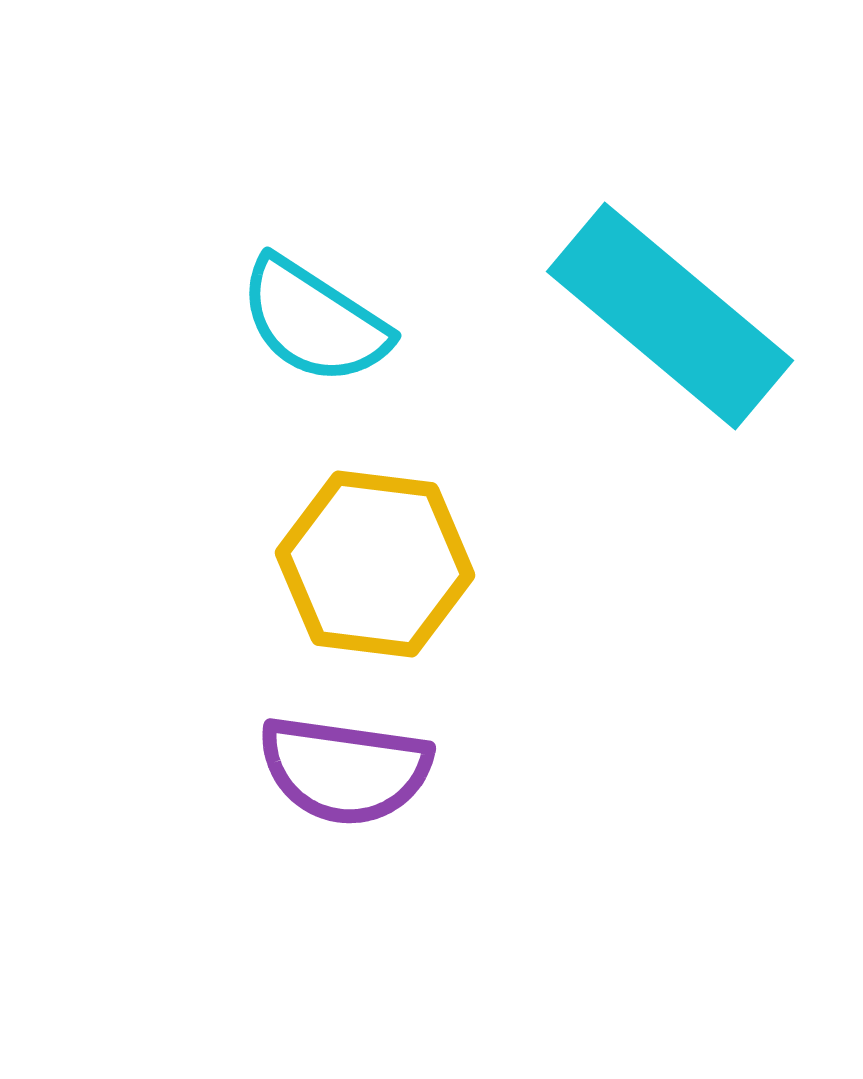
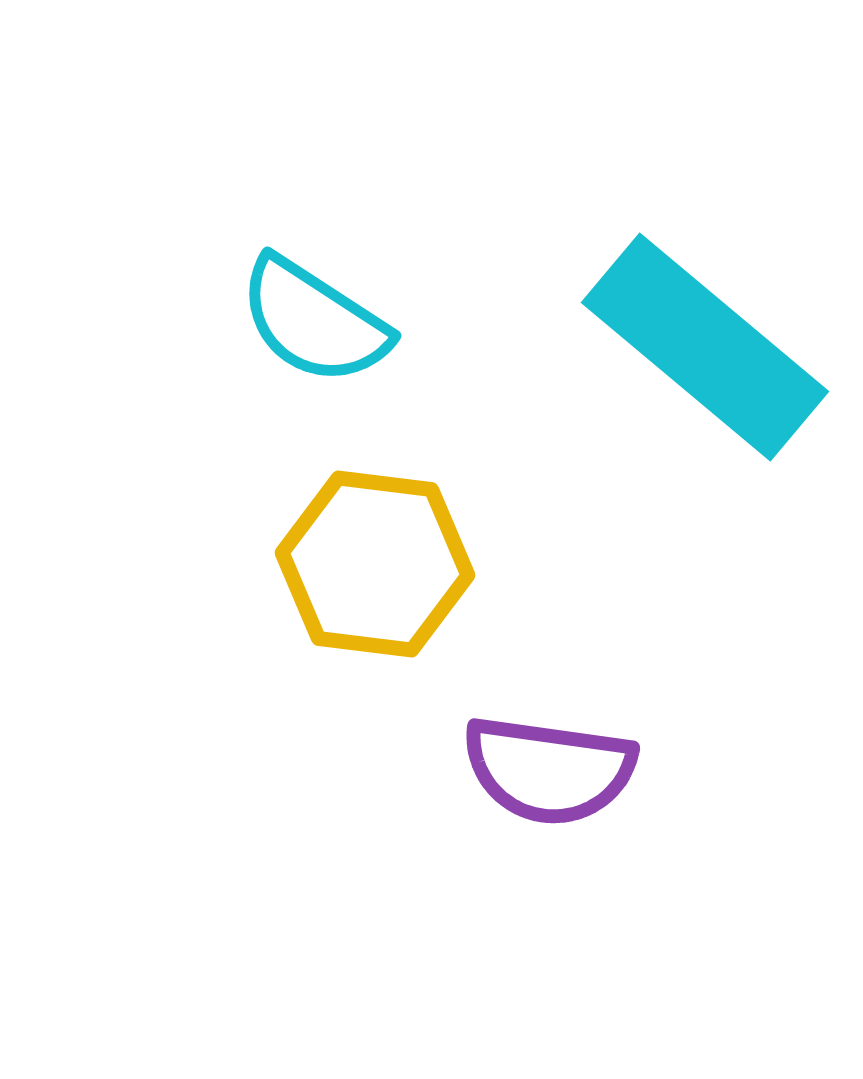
cyan rectangle: moved 35 px right, 31 px down
purple semicircle: moved 204 px right
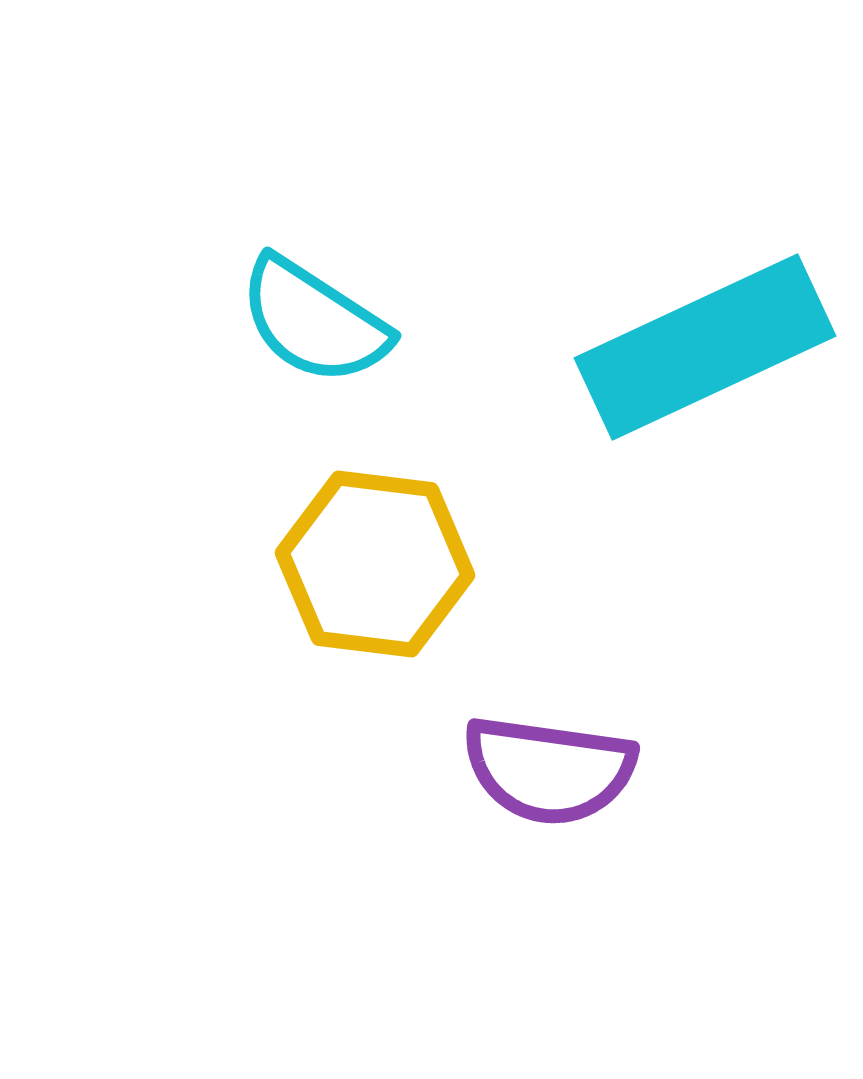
cyan rectangle: rotated 65 degrees counterclockwise
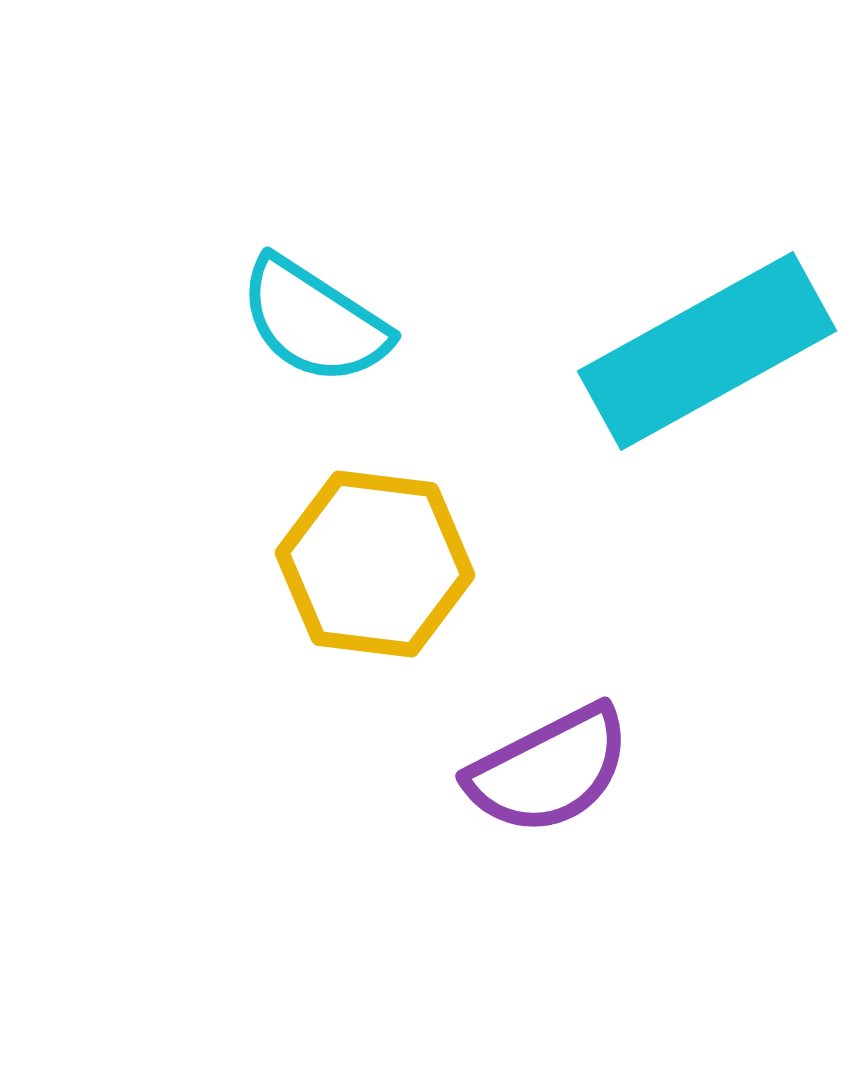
cyan rectangle: moved 2 px right, 4 px down; rotated 4 degrees counterclockwise
purple semicircle: rotated 35 degrees counterclockwise
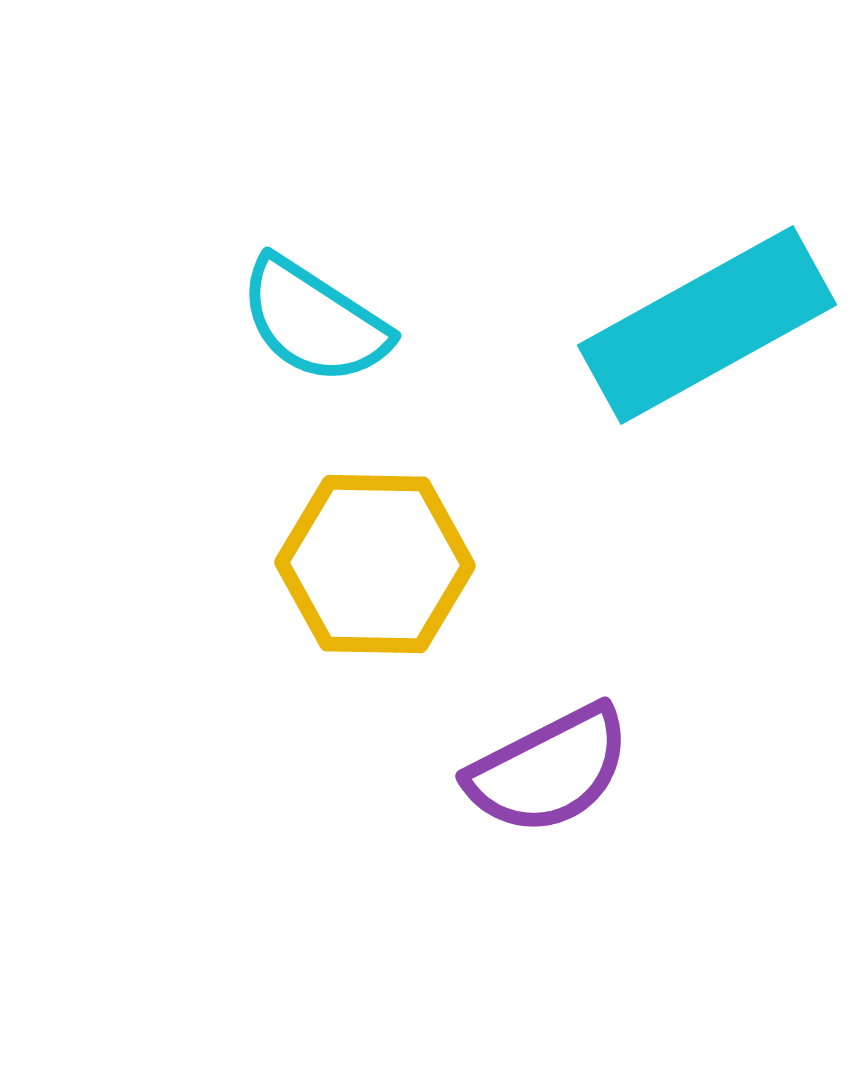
cyan rectangle: moved 26 px up
yellow hexagon: rotated 6 degrees counterclockwise
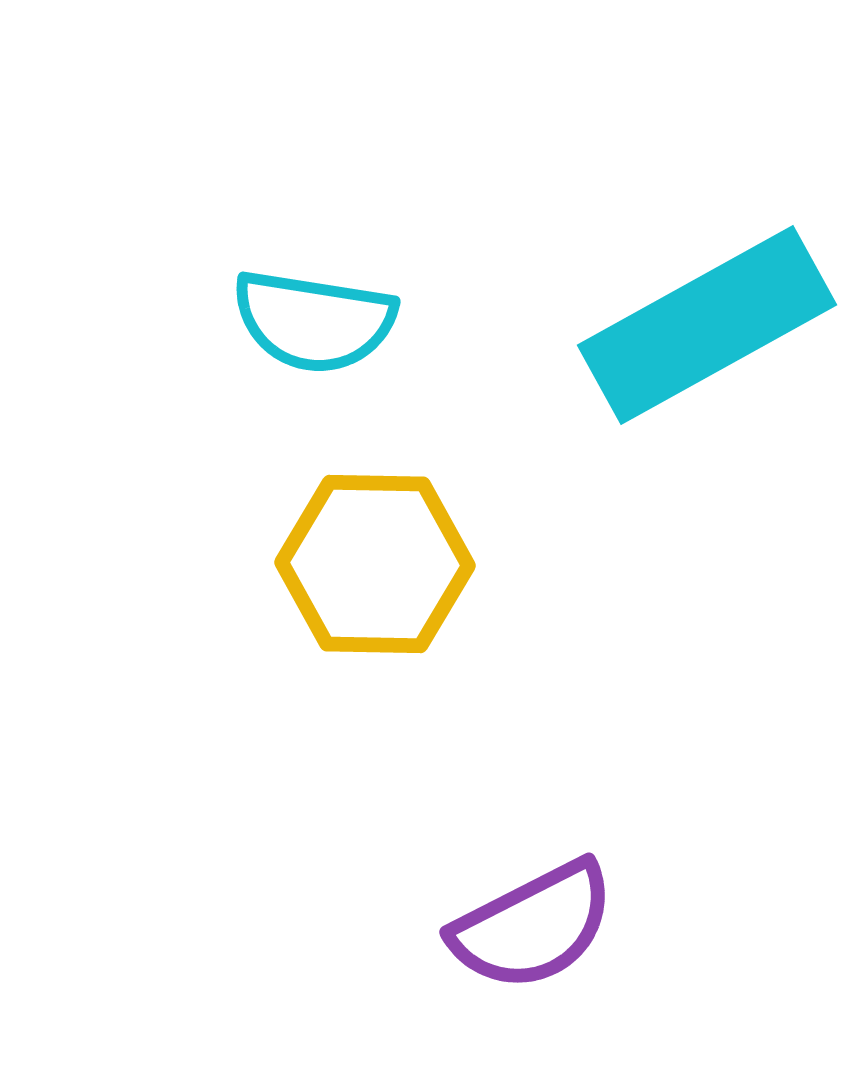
cyan semicircle: rotated 24 degrees counterclockwise
purple semicircle: moved 16 px left, 156 px down
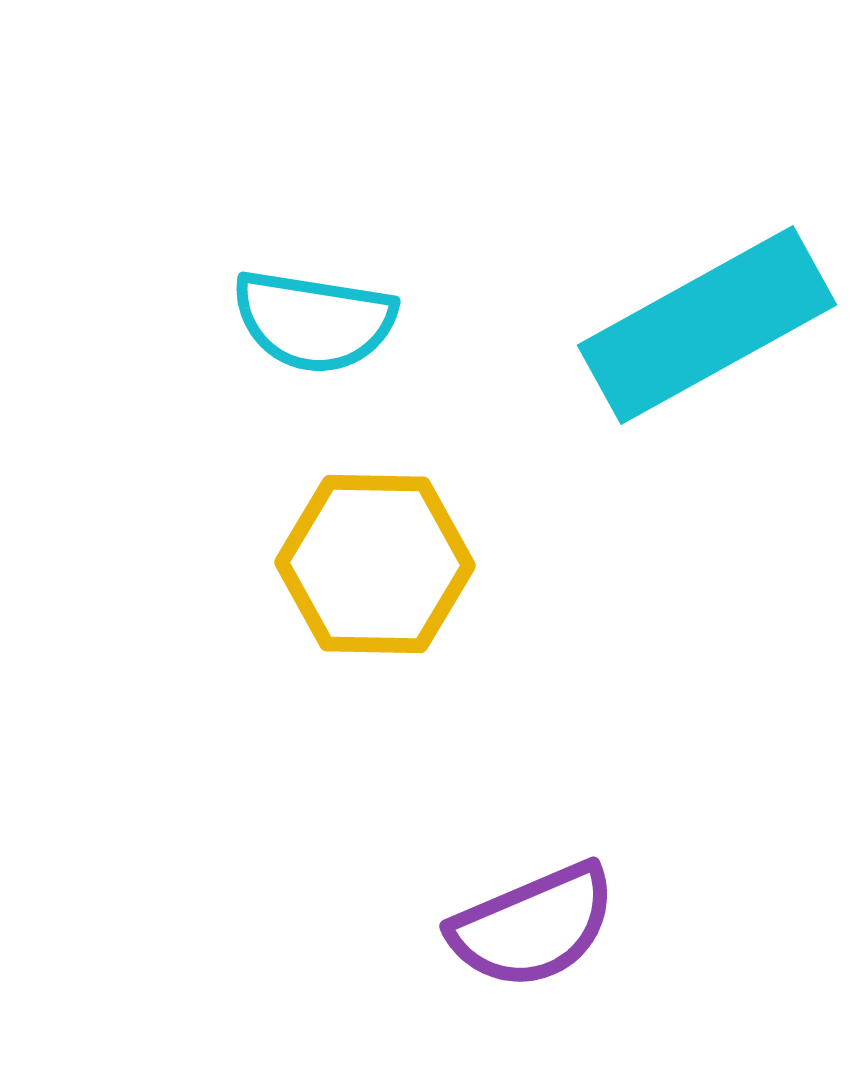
purple semicircle: rotated 4 degrees clockwise
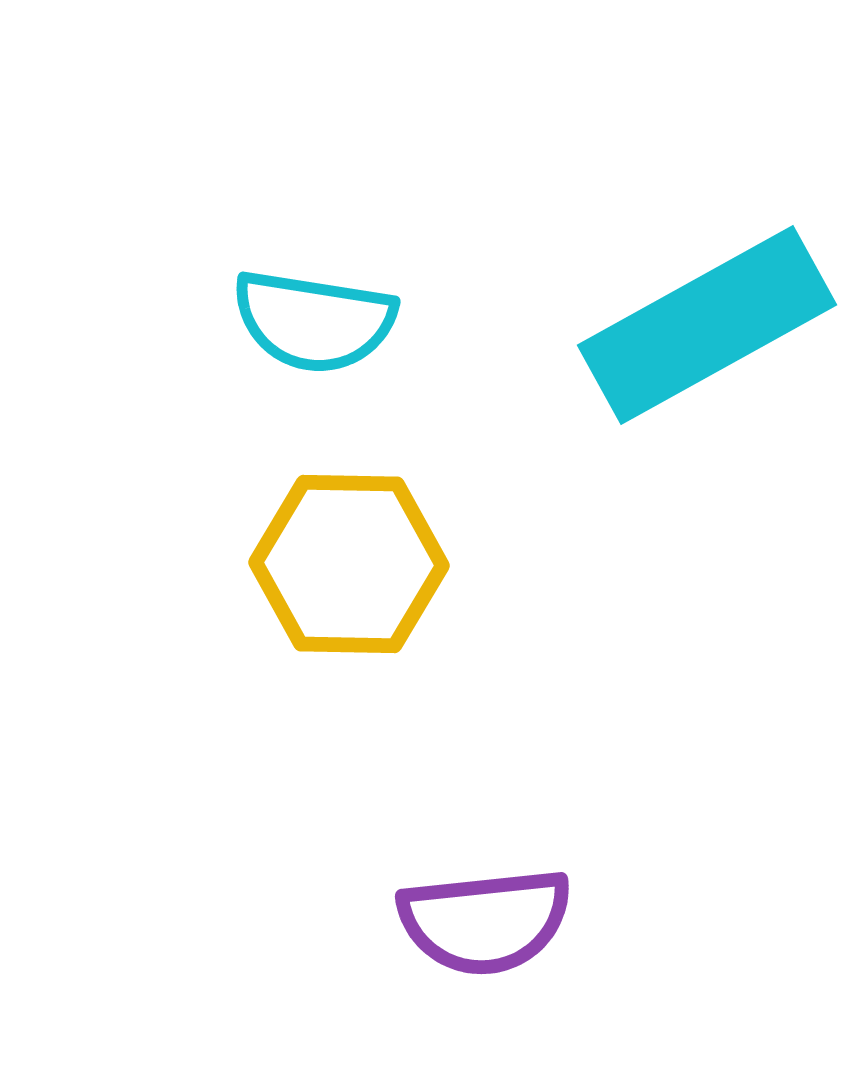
yellow hexagon: moved 26 px left
purple semicircle: moved 48 px left, 5 px up; rotated 17 degrees clockwise
